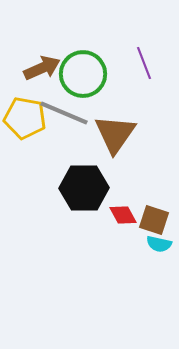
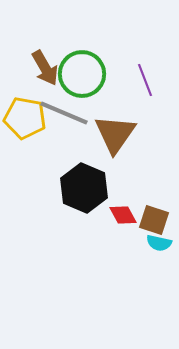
purple line: moved 1 px right, 17 px down
brown arrow: moved 3 px right; rotated 84 degrees clockwise
green circle: moved 1 px left
black hexagon: rotated 24 degrees clockwise
cyan semicircle: moved 1 px up
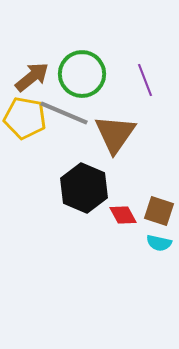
brown arrow: moved 13 px left, 9 px down; rotated 99 degrees counterclockwise
brown square: moved 5 px right, 9 px up
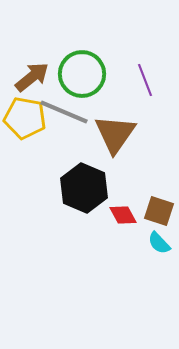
gray line: moved 1 px up
cyan semicircle: rotated 35 degrees clockwise
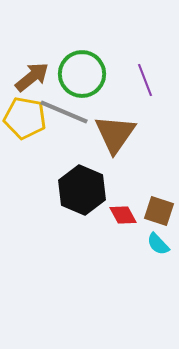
black hexagon: moved 2 px left, 2 px down
cyan semicircle: moved 1 px left, 1 px down
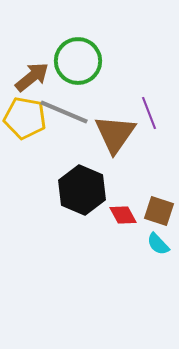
green circle: moved 4 px left, 13 px up
purple line: moved 4 px right, 33 px down
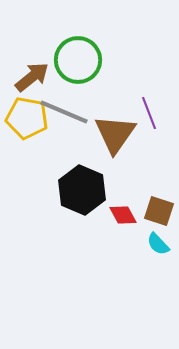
green circle: moved 1 px up
yellow pentagon: moved 2 px right
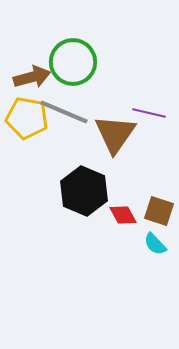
green circle: moved 5 px left, 2 px down
brown arrow: rotated 24 degrees clockwise
purple line: rotated 56 degrees counterclockwise
black hexagon: moved 2 px right, 1 px down
cyan semicircle: moved 3 px left
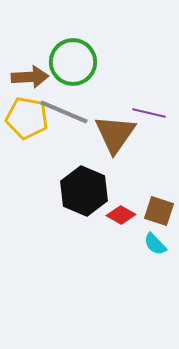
brown arrow: moved 2 px left; rotated 12 degrees clockwise
red diamond: moved 2 px left; rotated 32 degrees counterclockwise
